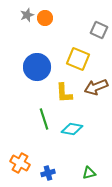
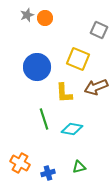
green triangle: moved 10 px left, 6 px up
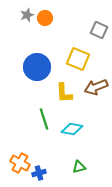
blue cross: moved 9 px left
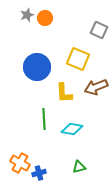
green line: rotated 15 degrees clockwise
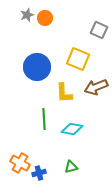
green triangle: moved 8 px left
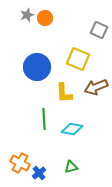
blue cross: rotated 24 degrees counterclockwise
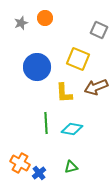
gray star: moved 6 px left, 8 px down
green line: moved 2 px right, 4 px down
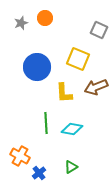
orange cross: moved 7 px up
green triangle: rotated 16 degrees counterclockwise
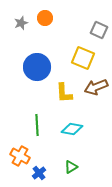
yellow square: moved 5 px right, 1 px up
green line: moved 9 px left, 2 px down
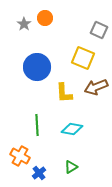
gray star: moved 3 px right, 1 px down; rotated 16 degrees counterclockwise
